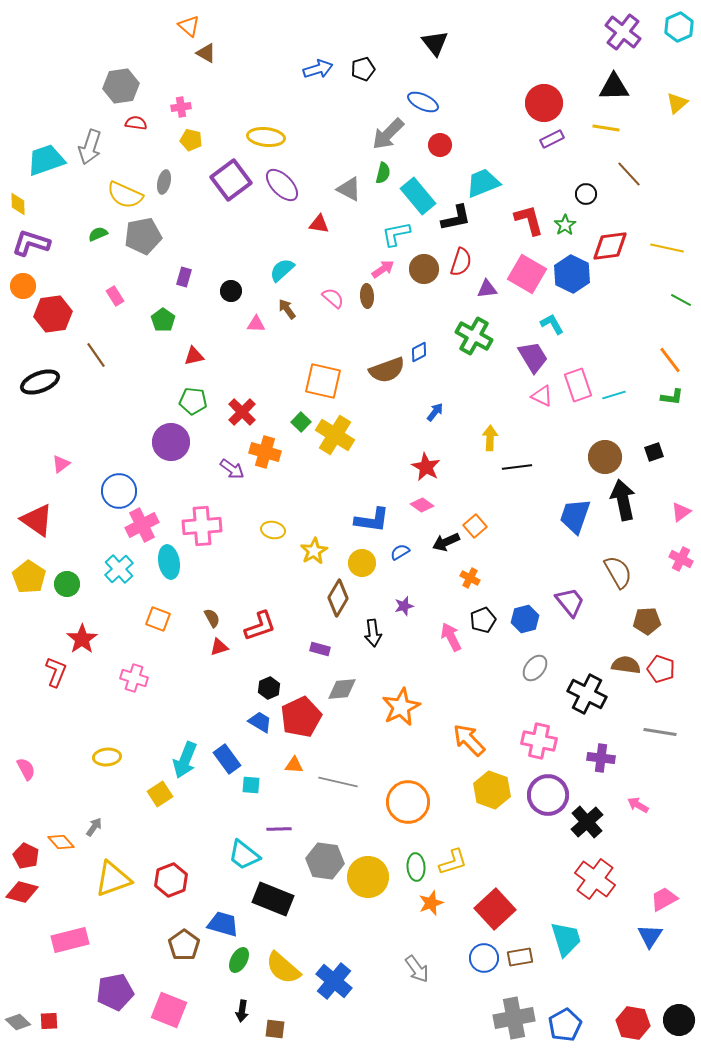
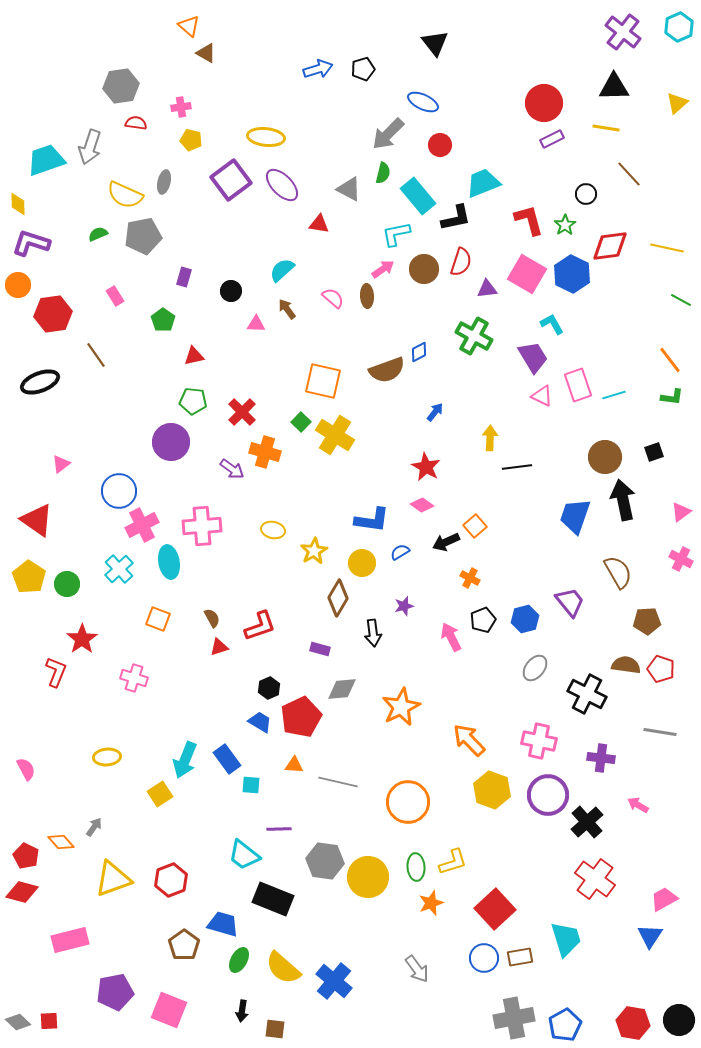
orange circle at (23, 286): moved 5 px left, 1 px up
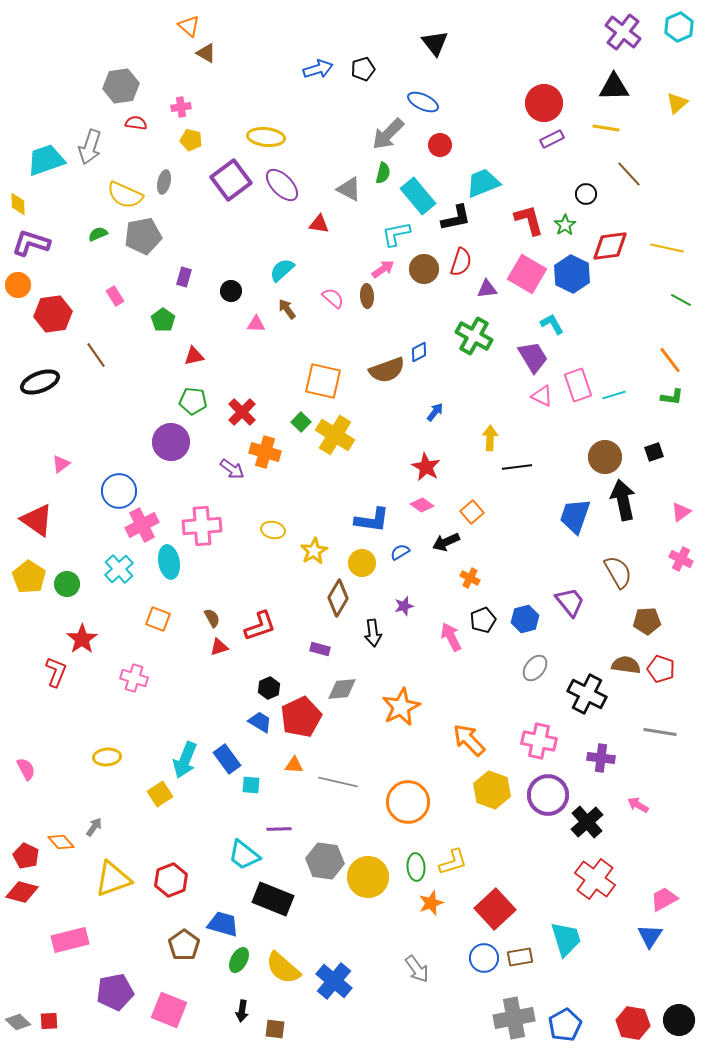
orange square at (475, 526): moved 3 px left, 14 px up
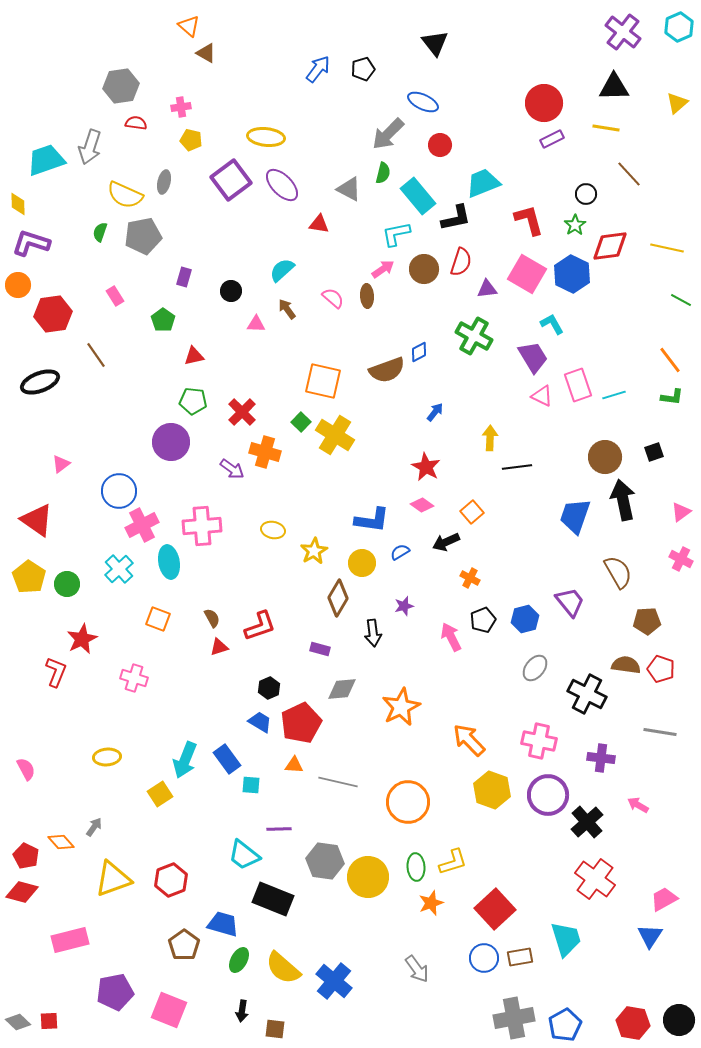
blue arrow at (318, 69): rotated 36 degrees counterclockwise
green star at (565, 225): moved 10 px right
green semicircle at (98, 234): moved 2 px right, 2 px up; rotated 48 degrees counterclockwise
red star at (82, 639): rotated 8 degrees clockwise
red pentagon at (301, 717): moved 6 px down
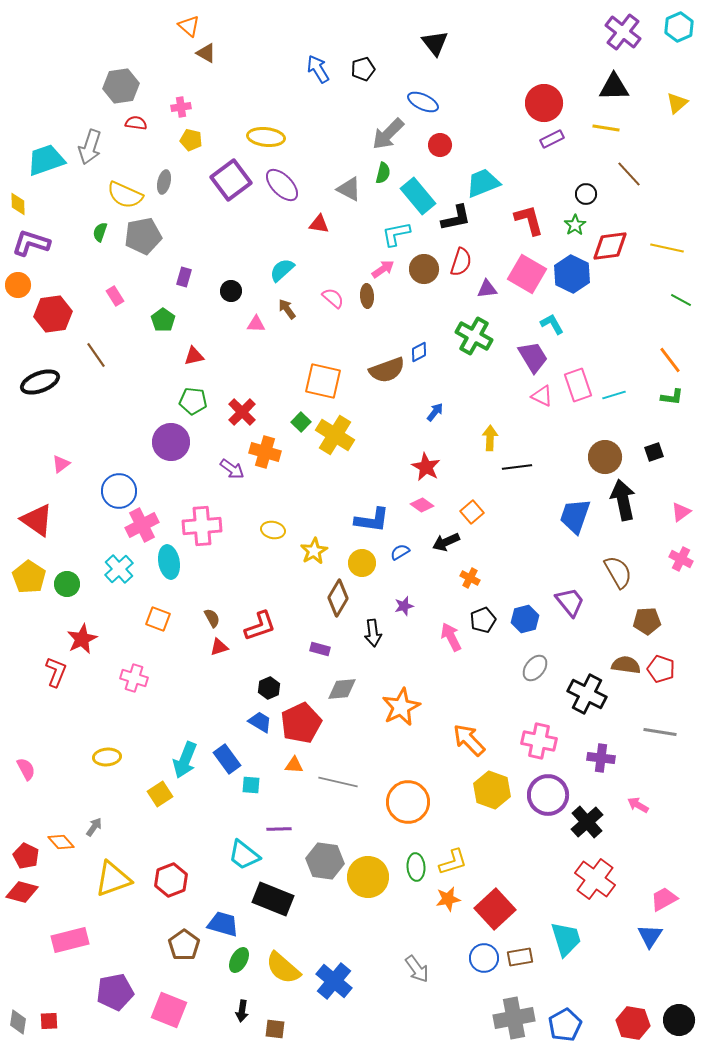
blue arrow at (318, 69): rotated 68 degrees counterclockwise
orange star at (431, 903): moved 17 px right, 4 px up; rotated 10 degrees clockwise
gray diamond at (18, 1022): rotated 55 degrees clockwise
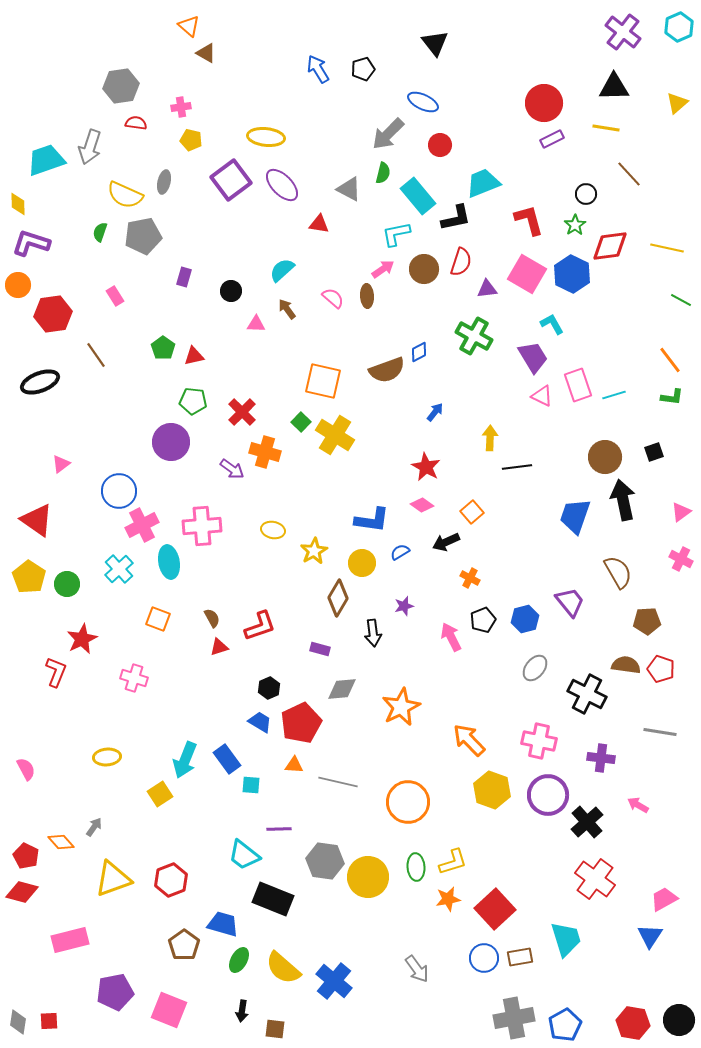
green pentagon at (163, 320): moved 28 px down
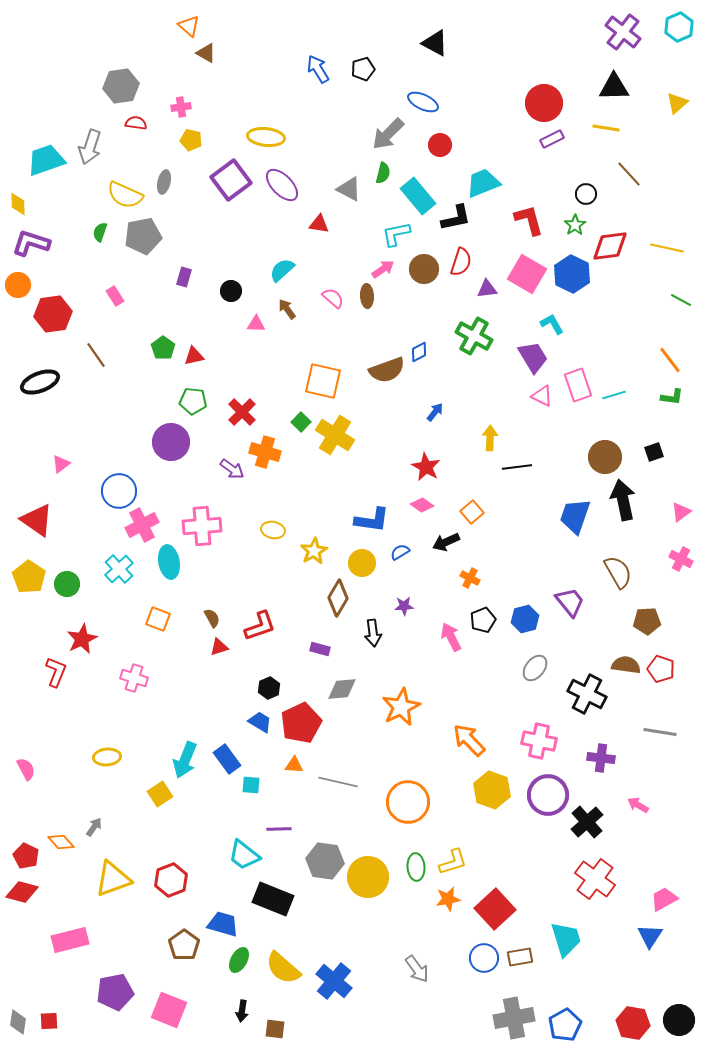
black triangle at (435, 43): rotated 24 degrees counterclockwise
purple star at (404, 606): rotated 12 degrees clockwise
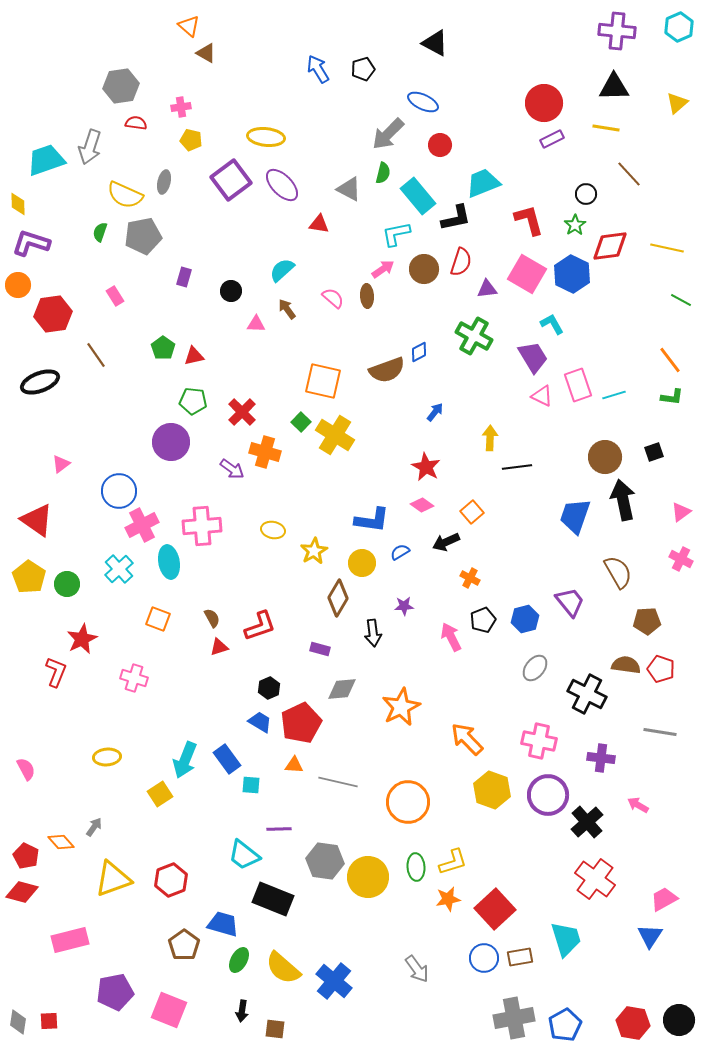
purple cross at (623, 32): moved 6 px left, 1 px up; rotated 33 degrees counterclockwise
orange arrow at (469, 740): moved 2 px left, 1 px up
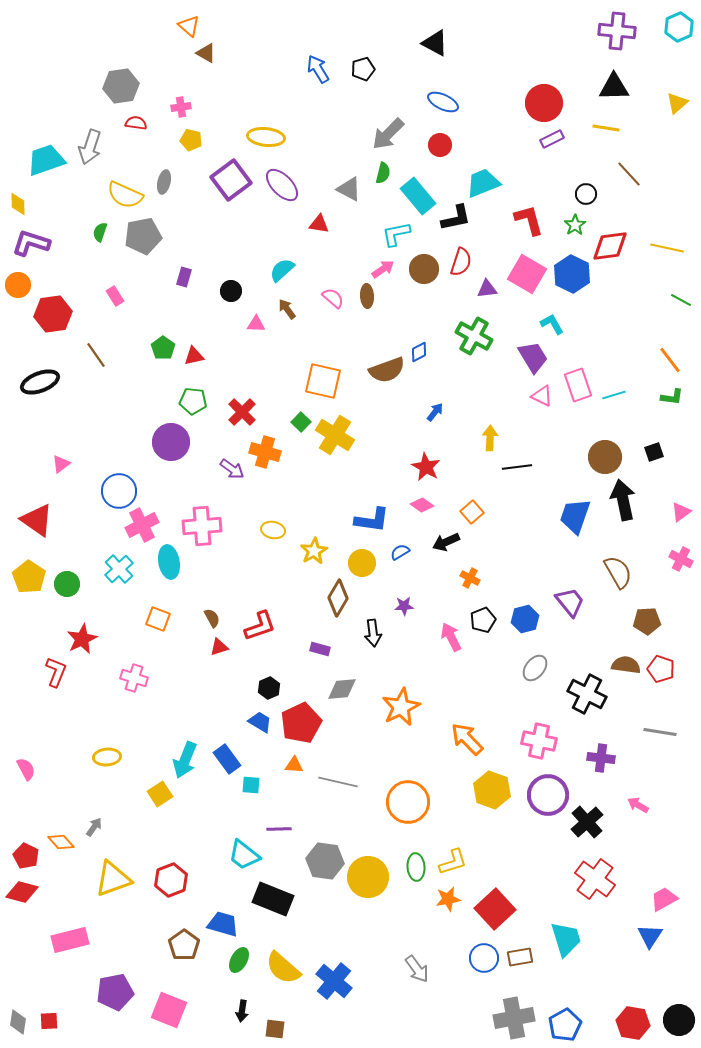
blue ellipse at (423, 102): moved 20 px right
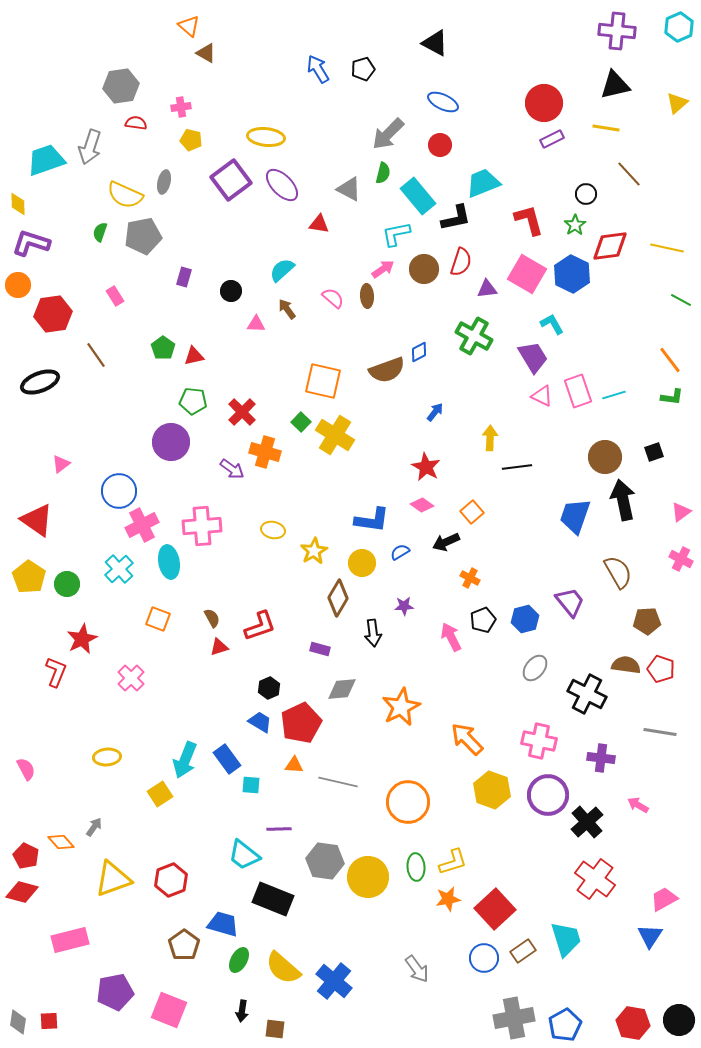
black triangle at (614, 87): moved 1 px right, 2 px up; rotated 12 degrees counterclockwise
pink rectangle at (578, 385): moved 6 px down
pink cross at (134, 678): moved 3 px left; rotated 28 degrees clockwise
brown rectangle at (520, 957): moved 3 px right, 6 px up; rotated 25 degrees counterclockwise
